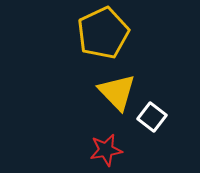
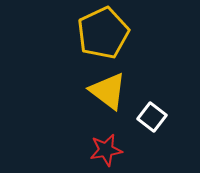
yellow triangle: moved 9 px left, 1 px up; rotated 9 degrees counterclockwise
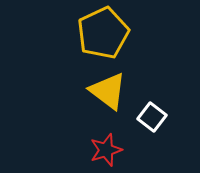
red star: rotated 8 degrees counterclockwise
